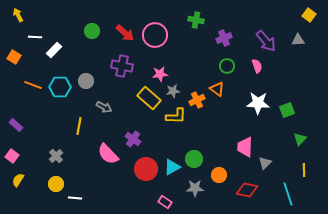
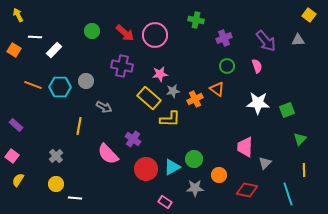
orange square at (14, 57): moved 7 px up
orange cross at (197, 100): moved 2 px left, 1 px up
yellow L-shape at (176, 116): moved 6 px left, 3 px down
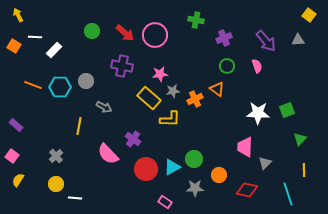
orange square at (14, 50): moved 4 px up
white star at (258, 103): moved 10 px down
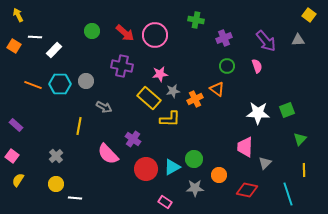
cyan hexagon at (60, 87): moved 3 px up
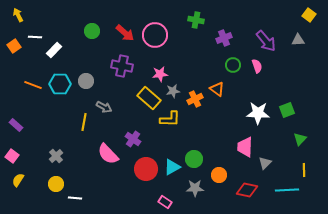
orange square at (14, 46): rotated 24 degrees clockwise
green circle at (227, 66): moved 6 px right, 1 px up
yellow line at (79, 126): moved 5 px right, 4 px up
cyan line at (288, 194): moved 1 px left, 4 px up; rotated 75 degrees counterclockwise
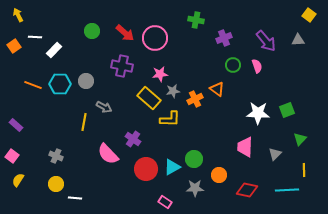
pink circle at (155, 35): moved 3 px down
gray cross at (56, 156): rotated 24 degrees counterclockwise
gray triangle at (265, 163): moved 10 px right, 9 px up
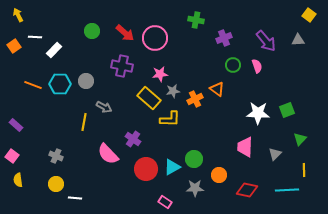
yellow semicircle at (18, 180): rotated 40 degrees counterclockwise
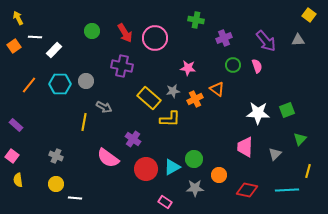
yellow arrow at (18, 15): moved 3 px down
red arrow at (125, 33): rotated 18 degrees clockwise
pink star at (160, 74): moved 28 px right, 6 px up; rotated 14 degrees clockwise
orange line at (33, 85): moved 4 px left; rotated 72 degrees counterclockwise
pink semicircle at (108, 154): moved 4 px down; rotated 10 degrees counterclockwise
yellow line at (304, 170): moved 4 px right, 1 px down; rotated 16 degrees clockwise
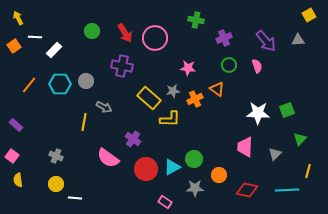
yellow square at (309, 15): rotated 24 degrees clockwise
green circle at (233, 65): moved 4 px left
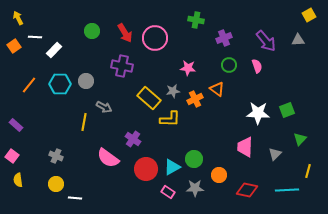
pink rectangle at (165, 202): moved 3 px right, 10 px up
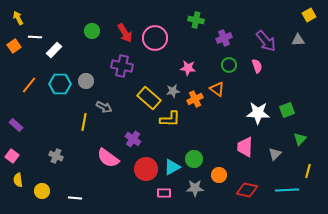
yellow circle at (56, 184): moved 14 px left, 7 px down
pink rectangle at (168, 192): moved 4 px left, 1 px down; rotated 32 degrees counterclockwise
